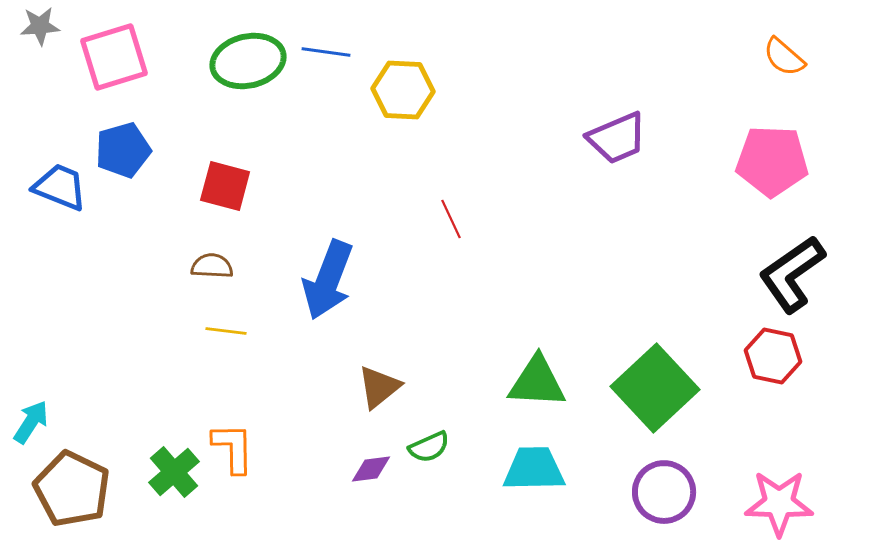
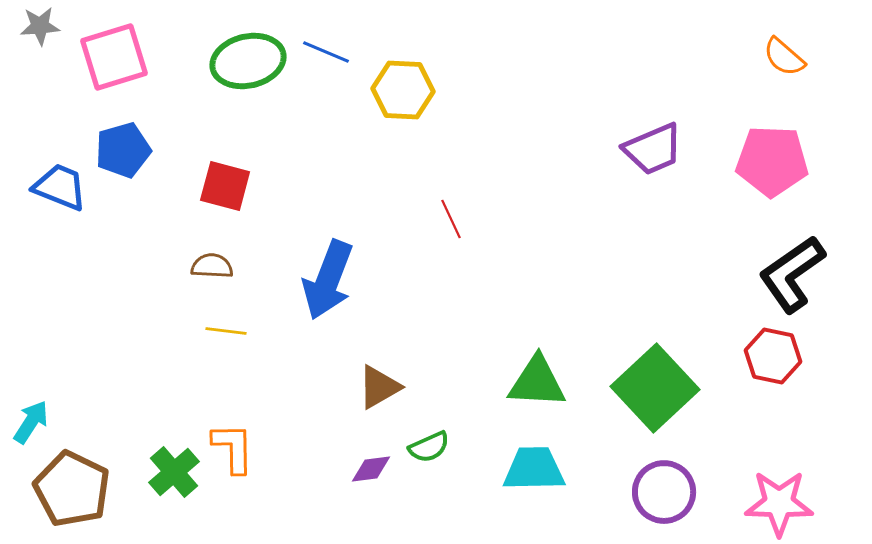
blue line: rotated 15 degrees clockwise
purple trapezoid: moved 36 px right, 11 px down
brown triangle: rotated 9 degrees clockwise
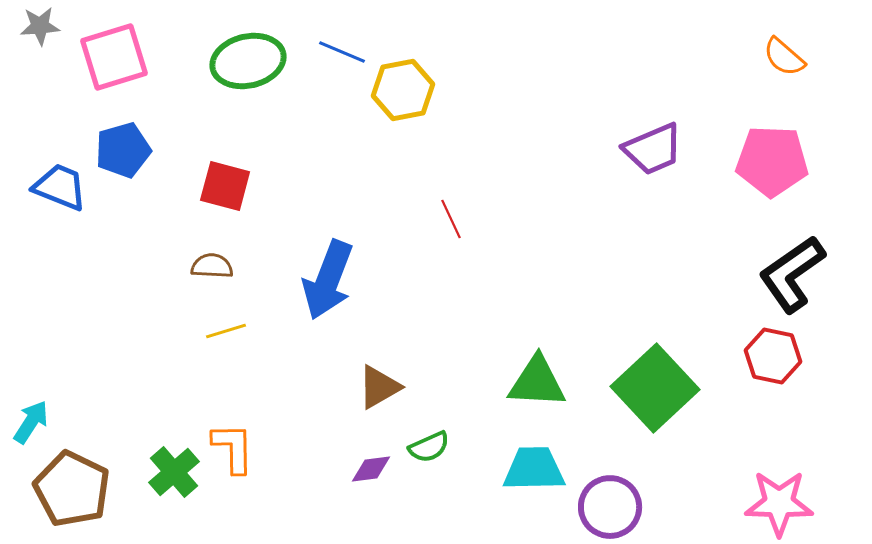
blue line: moved 16 px right
yellow hexagon: rotated 14 degrees counterclockwise
yellow line: rotated 24 degrees counterclockwise
purple circle: moved 54 px left, 15 px down
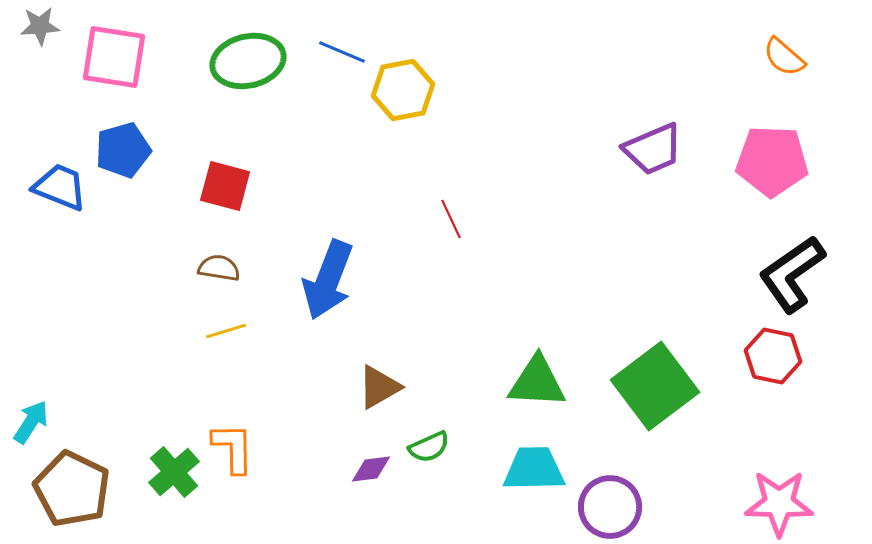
pink square: rotated 26 degrees clockwise
brown semicircle: moved 7 px right, 2 px down; rotated 6 degrees clockwise
green square: moved 2 px up; rotated 6 degrees clockwise
